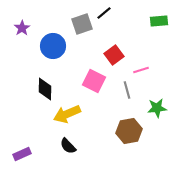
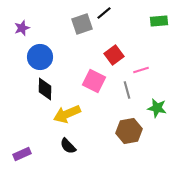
purple star: rotated 14 degrees clockwise
blue circle: moved 13 px left, 11 px down
green star: rotated 18 degrees clockwise
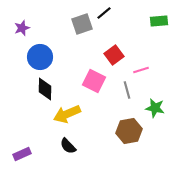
green star: moved 2 px left
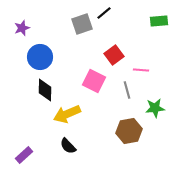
pink line: rotated 21 degrees clockwise
black diamond: moved 1 px down
green star: rotated 18 degrees counterclockwise
purple rectangle: moved 2 px right, 1 px down; rotated 18 degrees counterclockwise
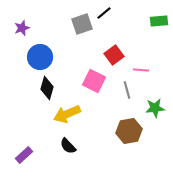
black diamond: moved 2 px right, 2 px up; rotated 15 degrees clockwise
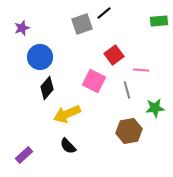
black diamond: rotated 25 degrees clockwise
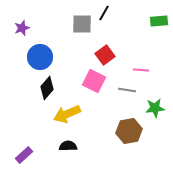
black line: rotated 21 degrees counterclockwise
gray square: rotated 20 degrees clockwise
red square: moved 9 px left
gray line: rotated 66 degrees counterclockwise
black semicircle: rotated 132 degrees clockwise
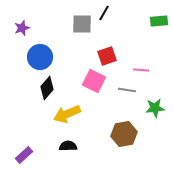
red square: moved 2 px right, 1 px down; rotated 18 degrees clockwise
brown hexagon: moved 5 px left, 3 px down
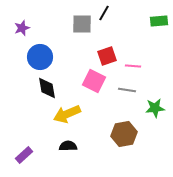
pink line: moved 8 px left, 4 px up
black diamond: rotated 50 degrees counterclockwise
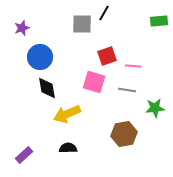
pink square: moved 1 px down; rotated 10 degrees counterclockwise
black semicircle: moved 2 px down
